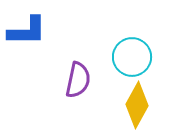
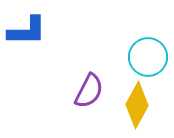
cyan circle: moved 16 px right
purple semicircle: moved 11 px right, 11 px down; rotated 15 degrees clockwise
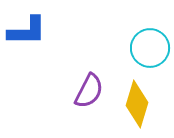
cyan circle: moved 2 px right, 9 px up
yellow diamond: moved 1 px up; rotated 12 degrees counterclockwise
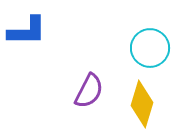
yellow diamond: moved 5 px right
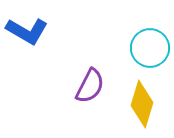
blue L-shape: rotated 30 degrees clockwise
purple semicircle: moved 1 px right, 5 px up
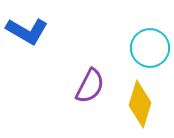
yellow diamond: moved 2 px left
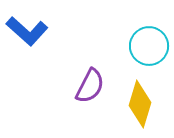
blue L-shape: rotated 12 degrees clockwise
cyan circle: moved 1 px left, 2 px up
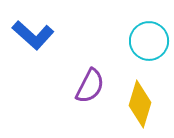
blue L-shape: moved 6 px right, 4 px down
cyan circle: moved 5 px up
